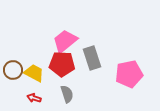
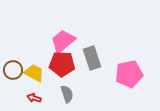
pink trapezoid: moved 2 px left
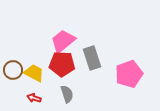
pink pentagon: rotated 8 degrees counterclockwise
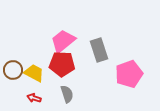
gray rectangle: moved 7 px right, 8 px up
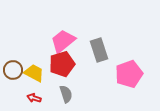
red pentagon: rotated 20 degrees counterclockwise
gray semicircle: moved 1 px left
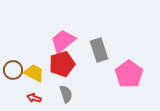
pink pentagon: rotated 16 degrees counterclockwise
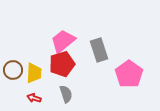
yellow trapezoid: rotated 65 degrees clockwise
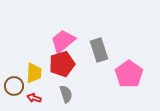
brown circle: moved 1 px right, 16 px down
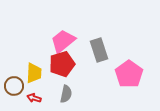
gray semicircle: rotated 30 degrees clockwise
